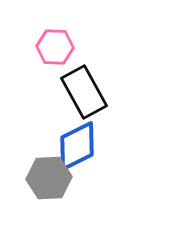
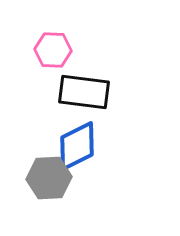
pink hexagon: moved 2 px left, 3 px down
black rectangle: rotated 54 degrees counterclockwise
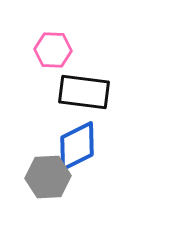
gray hexagon: moved 1 px left, 1 px up
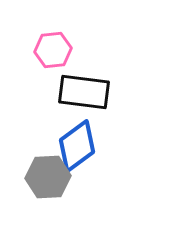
pink hexagon: rotated 9 degrees counterclockwise
blue diamond: rotated 10 degrees counterclockwise
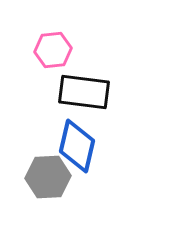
blue diamond: rotated 40 degrees counterclockwise
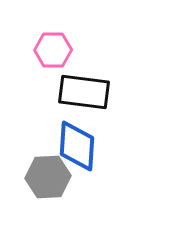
pink hexagon: rotated 6 degrees clockwise
blue diamond: rotated 10 degrees counterclockwise
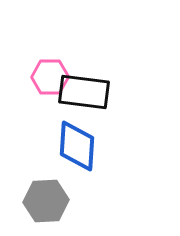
pink hexagon: moved 3 px left, 27 px down
gray hexagon: moved 2 px left, 24 px down
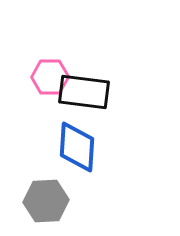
blue diamond: moved 1 px down
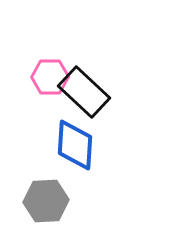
black rectangle: rotated 36 degrees clockwise
blue diamond: moved 2 px left, 2 px up
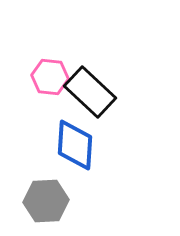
pink hexagon: rotated 6 degrees clockwise
black rectangle: moved 6 px right
